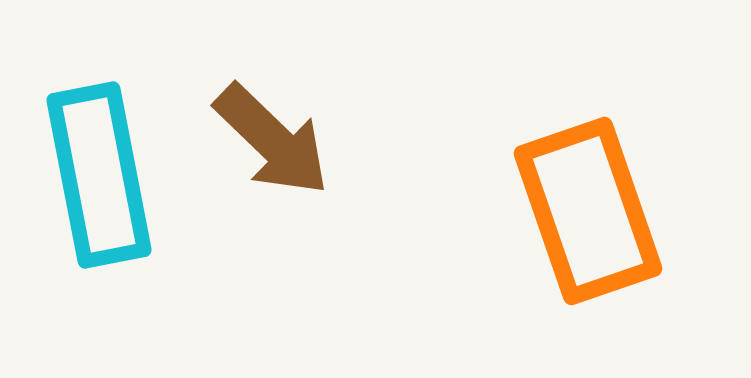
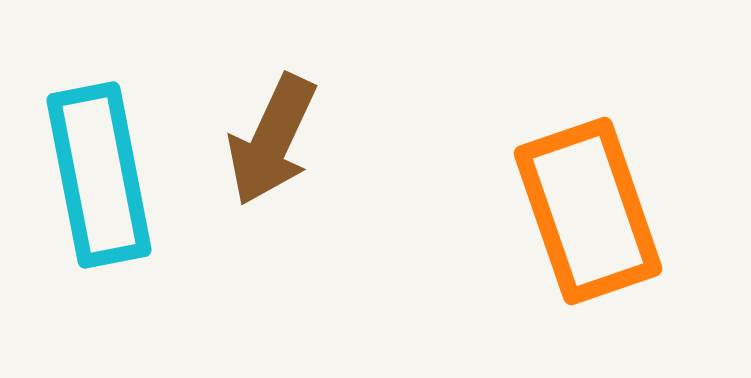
brown arrow: rotated 71 degrees clockwise
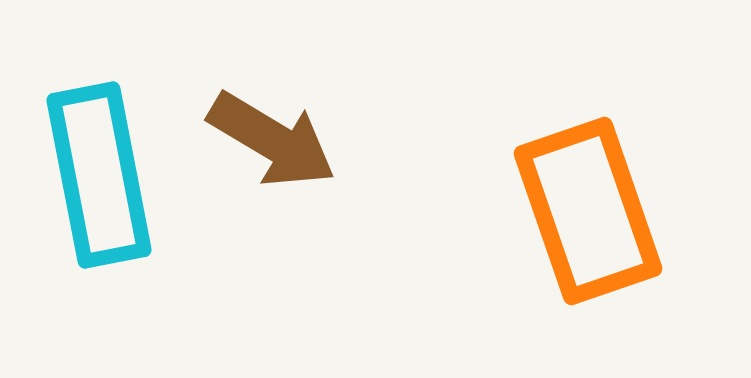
brown arrow: rotated 84 degrees counterclockwise
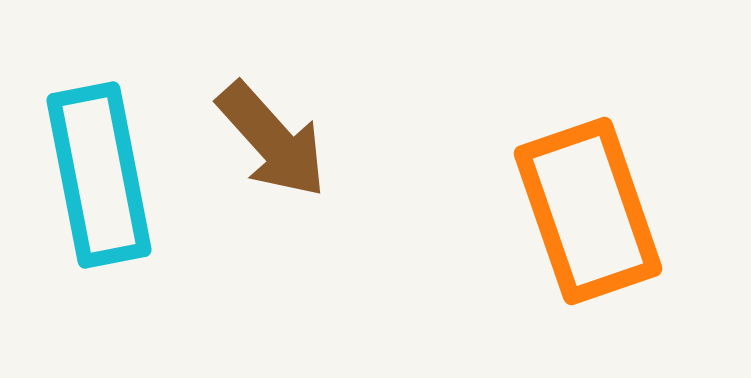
brown arrow: rotated 17 degrees clockwise
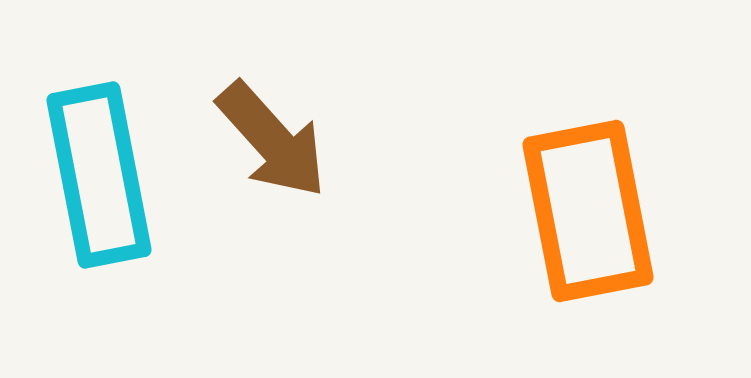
orange rectangle: rotated 8 degrees clockwise
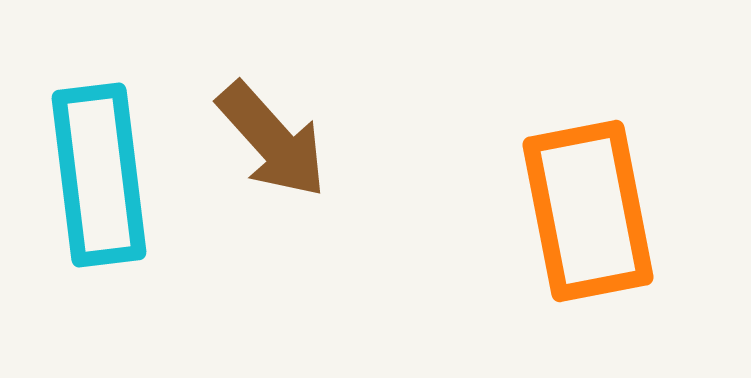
cyan rectangle: rotated 4 degrees clockwise
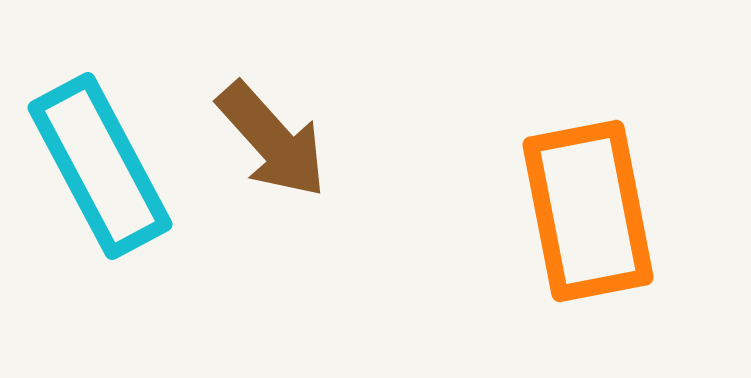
cyan rectangle: moved 1 px right, 9 px up; rotated 21 degrees counterclockwise
